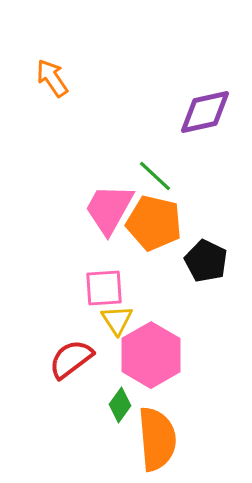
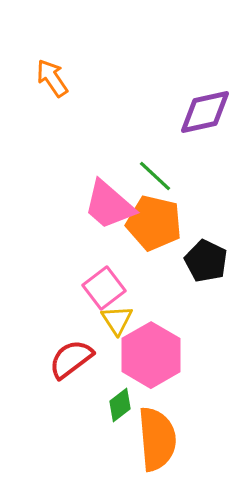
pink trapezoid: moved 4 px up; rotated 78 degrees counterclockwise
pink square: rotated 33 degrees counterclockwise
green diamond: rotated 16 degrees clockwise
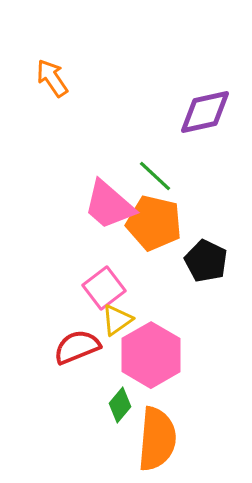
yellow triangle: rotated 28 degrees clockwise
red semicircle: moved 6 px right, 12 px up; rotated 15 degrees clockwise
green diamond: rotated 12 degrees counterclockwise
orange semicircle: rotated 10 degrees clockwise
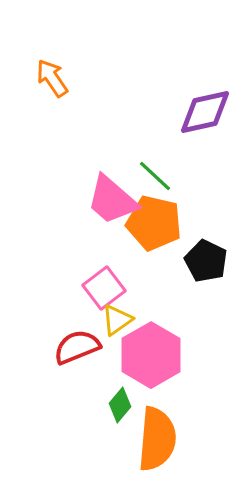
pink trapezoid: moved 3 px right, 5 px up
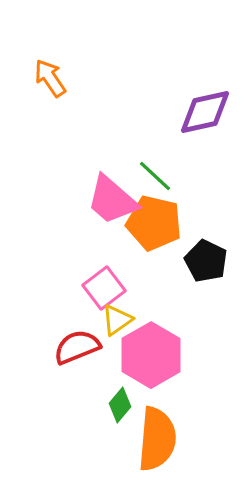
orange arrow: moved 2 px left
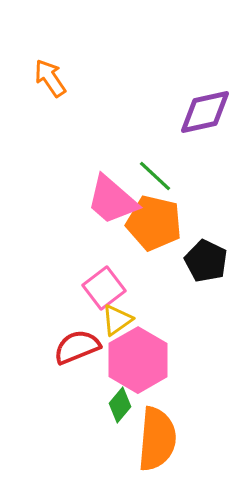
pink hexagon: moved 13 px left, 5 px down
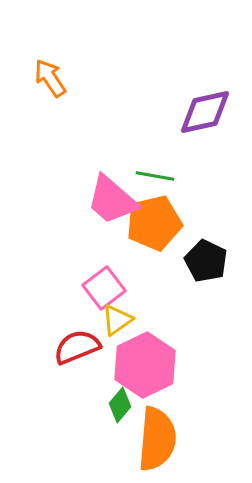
green line: rotated 33 degrees counterclockwise
orange pentagon: rotated 26 degrees counterclockwise
pink hexagon: moved 7 px right, 5 px down; rotated 4 degrees clockwise
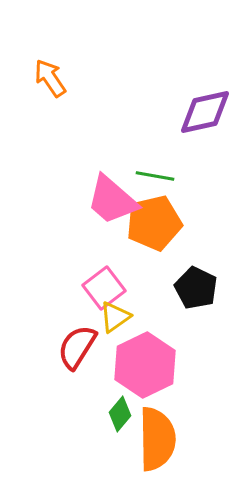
black pentagon: moved 10 px left, 27 px down
yellow triangle: moved 2 px left, 3 px up
red semicircle: rotated 36 degrees counterclockwise
green diamond: moved 9 px down
orange semicircle: rotated 6 degrees counterclockwise
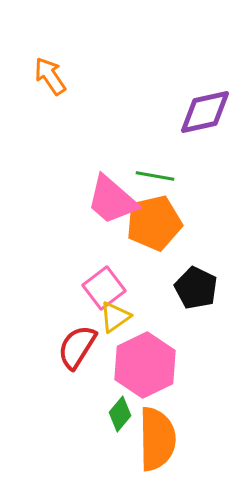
orange arrow: moved 2 px up
